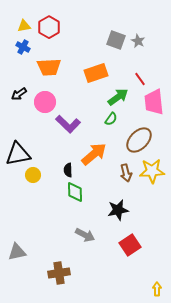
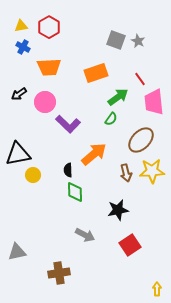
yellow triangle: moved 3 px left
brown ellipse: moved 2 px right
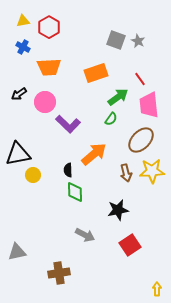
yellow triangle: moved 2 px right, 5 px up
pink trapezoid: moved 5 px left, 3 px down
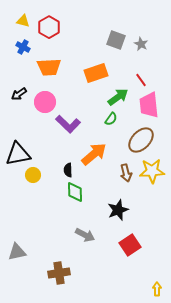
yellow triangle: rotated 24 degrees clockwise
gray star: moved 3 px right, 3 px down
red line: moved 1 px right, 1 px down
black star: rotated 10 degrees counterclockwise
